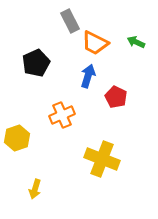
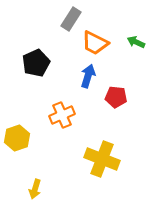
gray rectangle: moved 1 px right, 2 px up; rotated 60 degrees clockwise
red pentagon: rotated 20 degrees counterclockwise
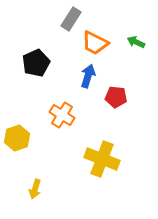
orange cross: rotated 35 degrees counterclockwise
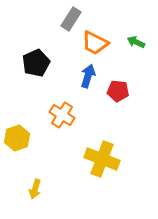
red pentagon: moved 2 px right, 6 px up
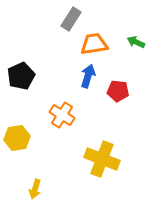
orange trapezoid: moved 1 px left, 1 px down; rotated 144 degrees clockwise
black pentagon: moved 15 px left, 13 px down
yellow hexagon: rotated 10 degrees clockwise
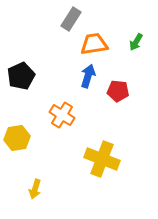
green arrow: rotated 84 degrees counterclockwise
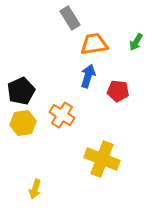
gray rectangle: moved 1 px left, 1 px up; rotated 65 degrees counterclockwise
black pentagon: moved 15 px down
yellow hexagon: moved 6 px right, 15 px up
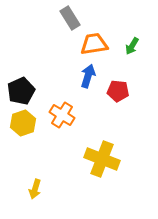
green arrow: moved 4 px left, 4 px down
yellow hexagon: rotated 10 degrees counterclockwise
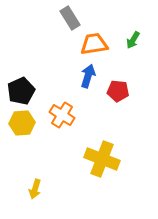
green arrow: moved 1 px right, 6 px up
yellow hexagon: moved 1 px left; rotated 15 degrees clockwise
